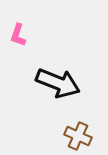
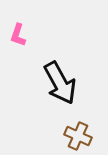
black arrow: moved 2 px right; rotated 39 degrees clockwise
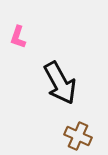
pink L-shape: moved 2 px down
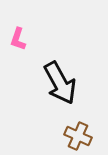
pink L-shape: moved 2 px down
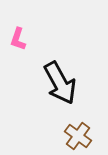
brown cross: rotated 12 degrees clockwise
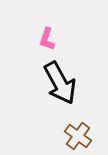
pink L-shape: moved 29 px right
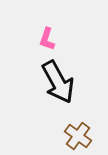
black arrow: moved 2 px left, 1 px up
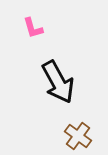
pink L-shape: moved 14 px left, 11 px up; rotated 35 degrees counterclockwise
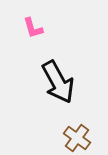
brown cross: moved 1 px left, 2 px down
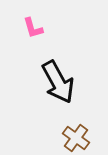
brown cross: moved 1 px left
